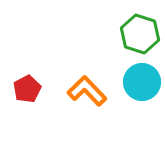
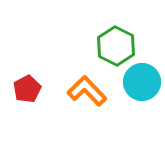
green hexagon: moved 24 px left, 12 px down; rotated 9 degrees clockwise
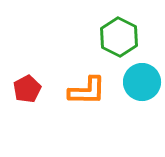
green hexagon: moved 3 px right, 9 px up
orange L-shape: rotated 135 degrees clockwise
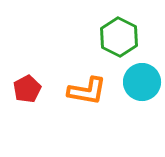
orange L-shape: rotated 9 degrees clockwise
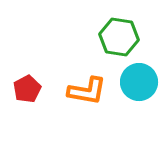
green hexagon: rotated 18 degrees counterclockwise
cyan circle: moved 3 px left
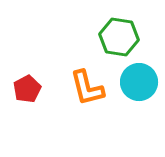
orange L-shape: moved 3 px up; rotated 66 degrees clockwise
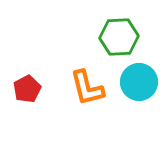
green hexagon: rotated 12 degrees counterclockwise
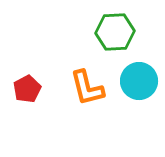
green hexagon: moved 4 px left, 5 px up
cyan circle: moved 1 px up
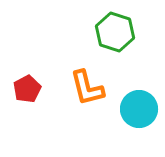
green hexagon: rotated 21 degrees clockwise
cyan circle: moved 28 px down
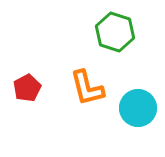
red pentagon: moved 1 px up
cyan circle: moved 1 px left, 1 px up
